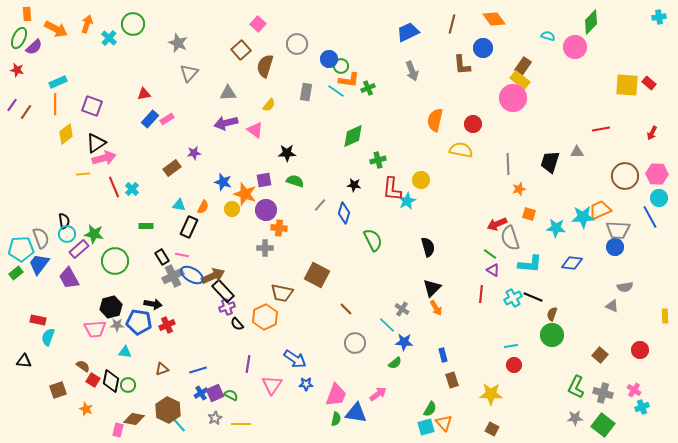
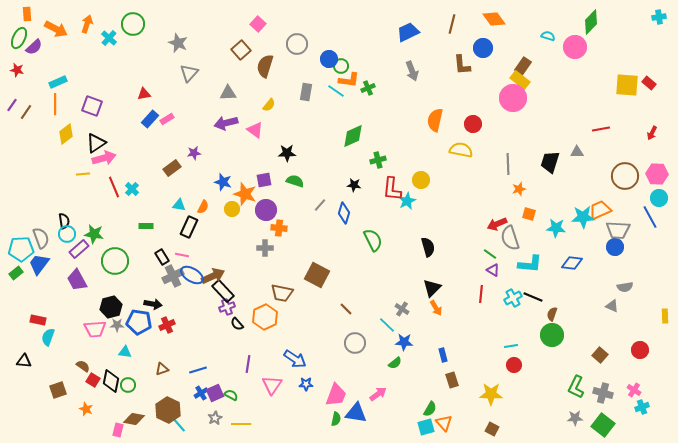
purple trapezoid at (69, 278): moved 8 px right, 2 px down
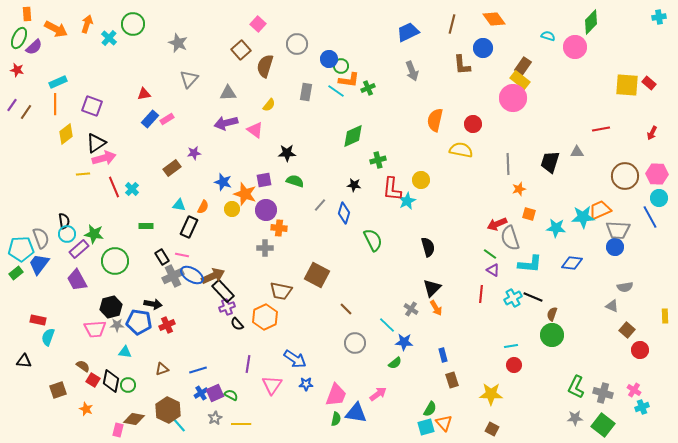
gray triangle at (189, 73): moved 6 px down
brown trapezoid at (282, 293): moved 1 px left, 2 px up
gray cross at (402, 309): moved 9 px right
brown square at (600, 355): moved 27 px right, 25 px up
